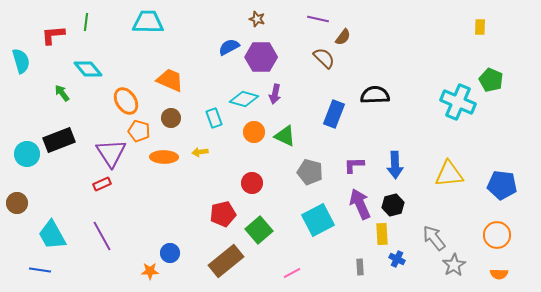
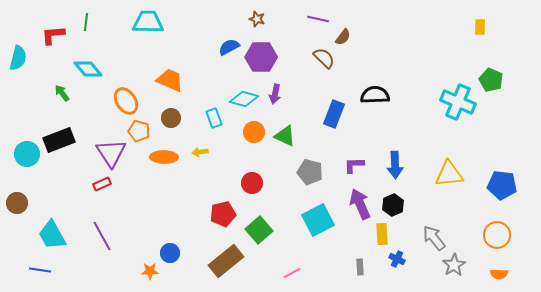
cyan semicircle at (21, 61): moved 3 px left, 3 px up; rotated 30 degrees clockwise
black hexagon at (393, 205): rotated 10 degrees counterclockwise
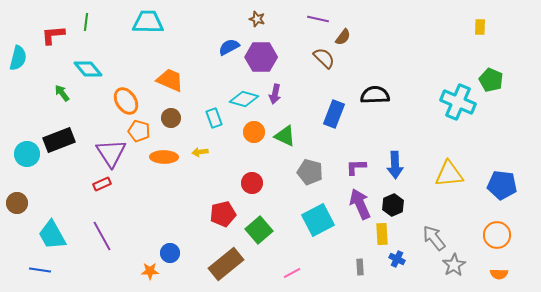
purple L-shape at (354, 165): moved 2 px right, 2 px down
brown rectangle at (226, 261): moved 3 px down
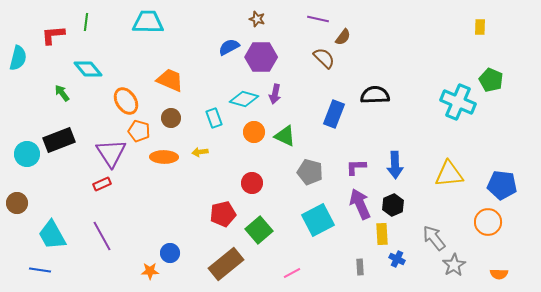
orange circle at (497, 235): moved 9 px left, 13 px up
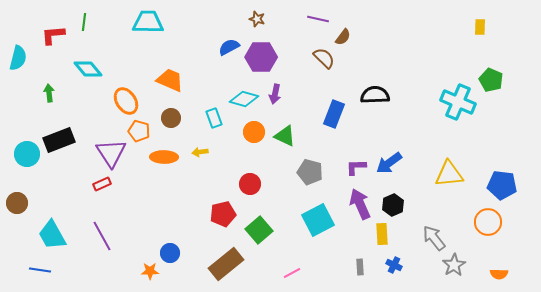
green line at (86, 22): moved 2 px left
green arrow at (62, 93): moved 13 px left; rotated 30 degrees clockwise
blue arrow at (395, 165): moved 6 px left, 2 px up; rotated 56 degrees clockwise
red circle at (252, 183): moved 2 px left, 1 px down
blue cross at (397, 259): moved 3 px left, 6 px down
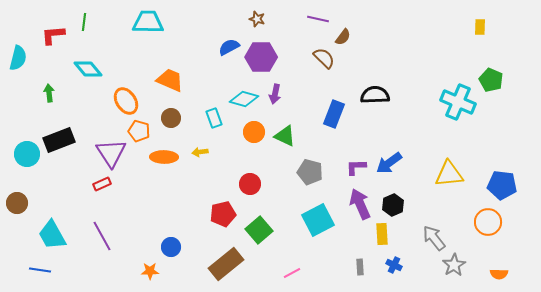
blue circle at (170, 253): moved 1 px right, 6 px up
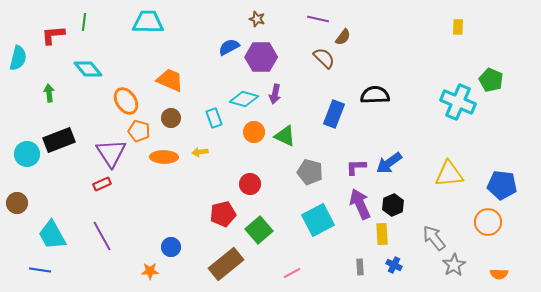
yellow rectangle at (480, 27): moved 22 px left
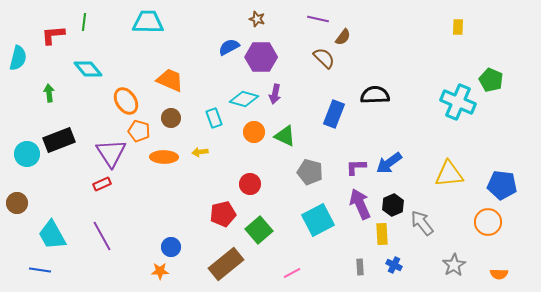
gray arrow at (434, 238): moved 12 px left, 15 px up
orange star at (150, 271): moved 10 px right
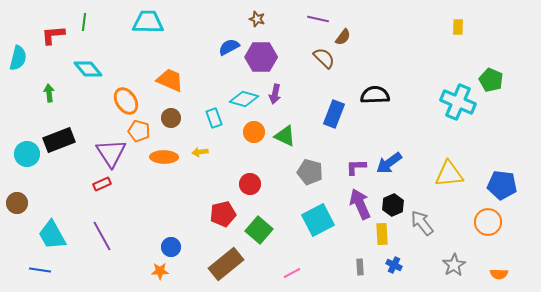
green square at (259, 230): rotated 8 degrees counterclockwise
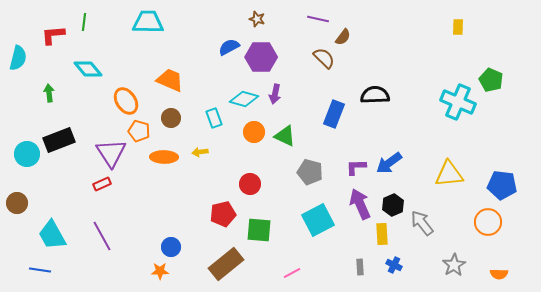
green square at (259, 230): rotated 36 degrees counterclockwise
